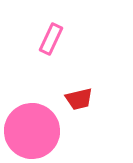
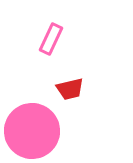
red trapezoid: moved 9 px left, 10 px up
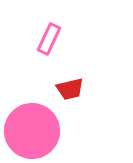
pink rectangle: moved 2 px left
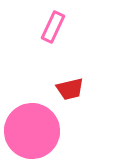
pink rectangle: moved 4 px right, 12 px up
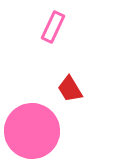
red trapezoid: rotated 72 degrees clockwise
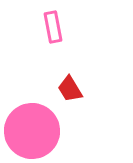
pink rectangle: rotated 36 degrees counterclockwise
